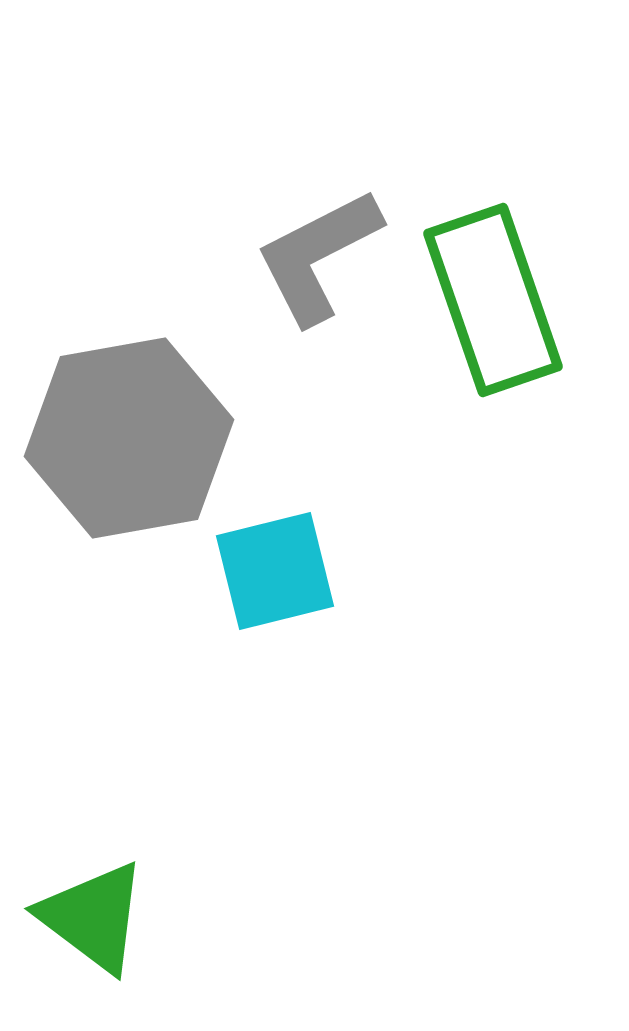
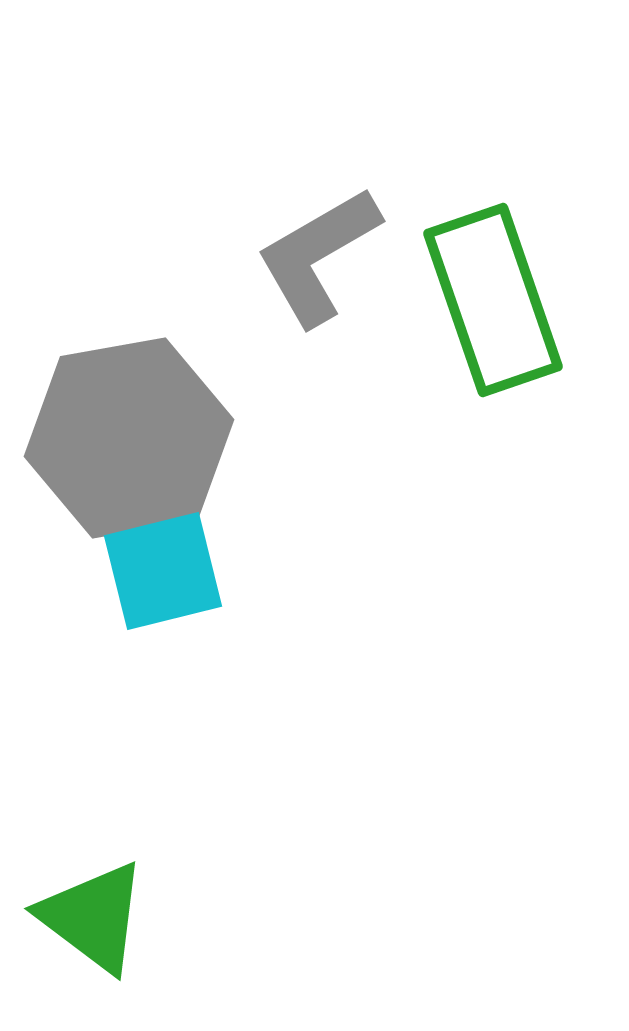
gray L-shape: rotated 3 degrees counterclockwise
cyan square: moved 112 px left
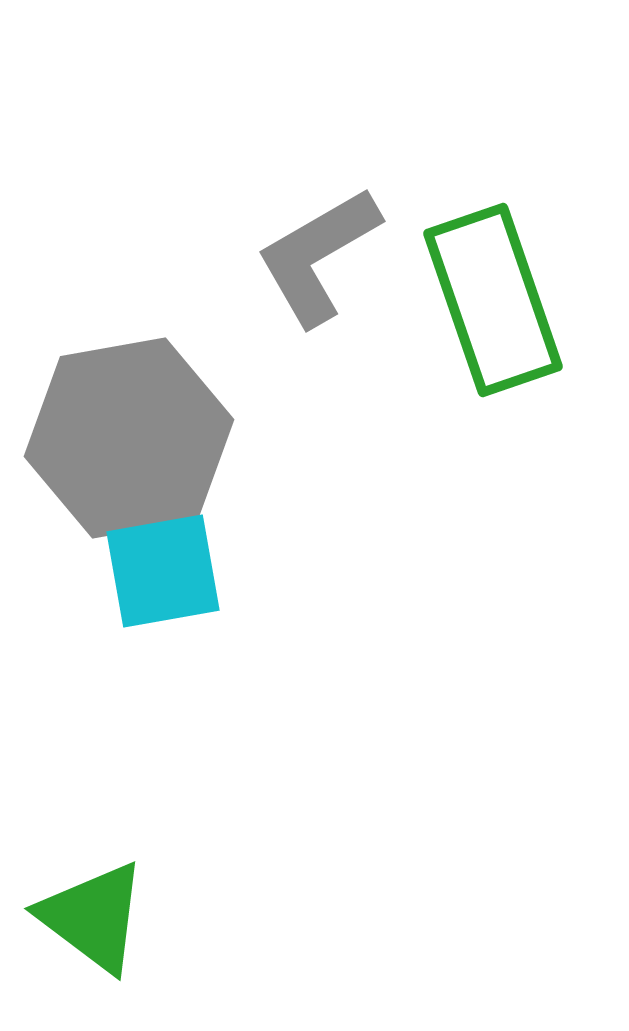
cyan square: rotated 4 degrees clockwise
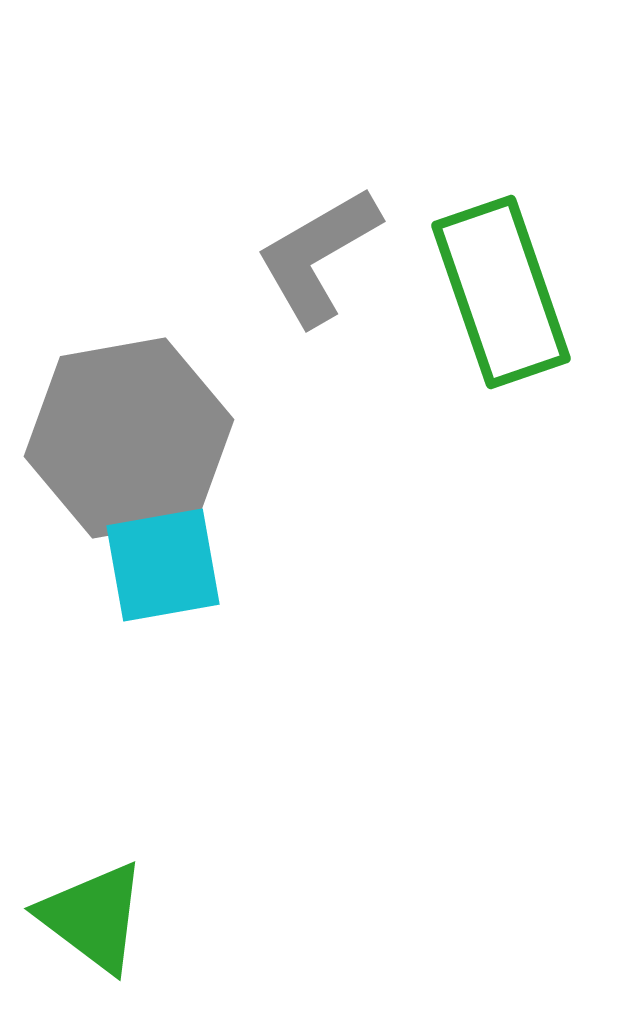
green rectangle: moved 8 px right, 8 px up
cyan square: moved 6 px up
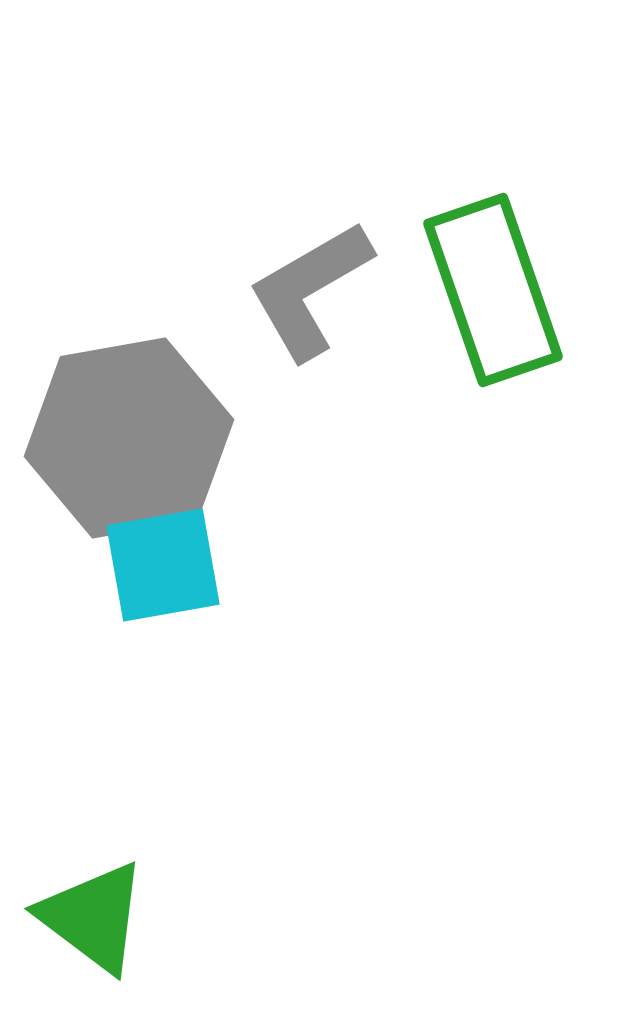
gray L-shape: moved 8 px left, 34 px down
green rectangle: moved 8 px left, 2 px up
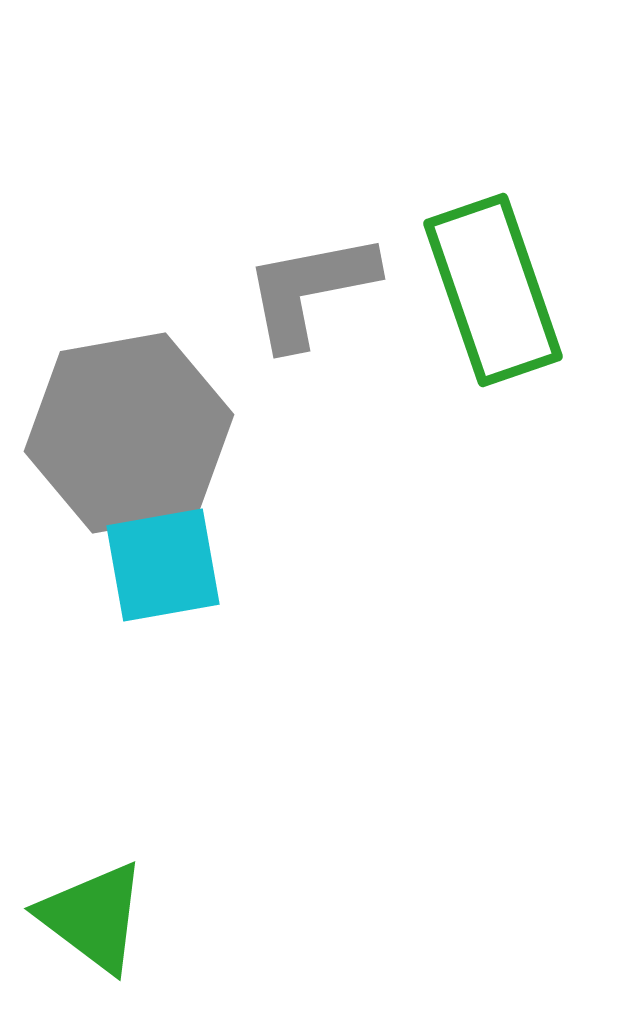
gray L-shape: rotated 19 degrees clockwise
gray hexagon: moved 5 px up
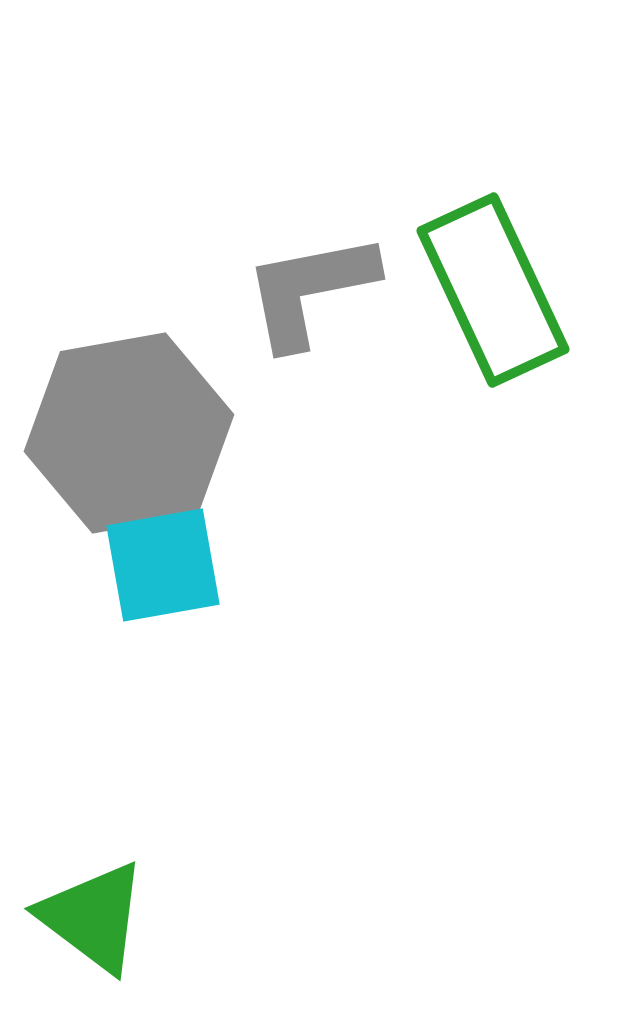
green rectangle: rotated 6 degrees counterclockwise
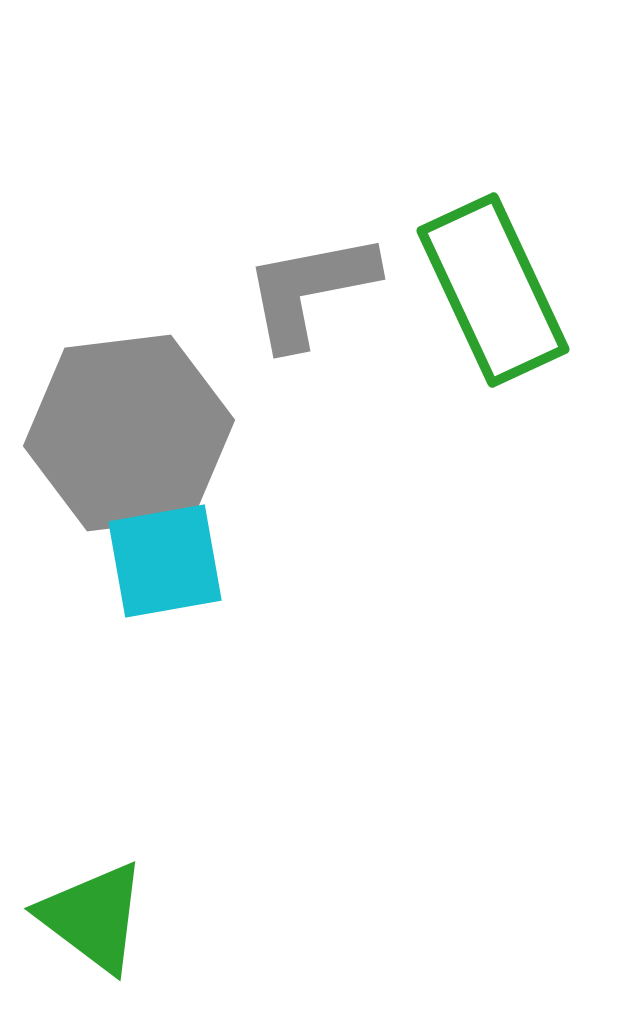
gray hexagon: rotated 3 degrees clockwise
cyan square: moved 2 px right, 4 px up
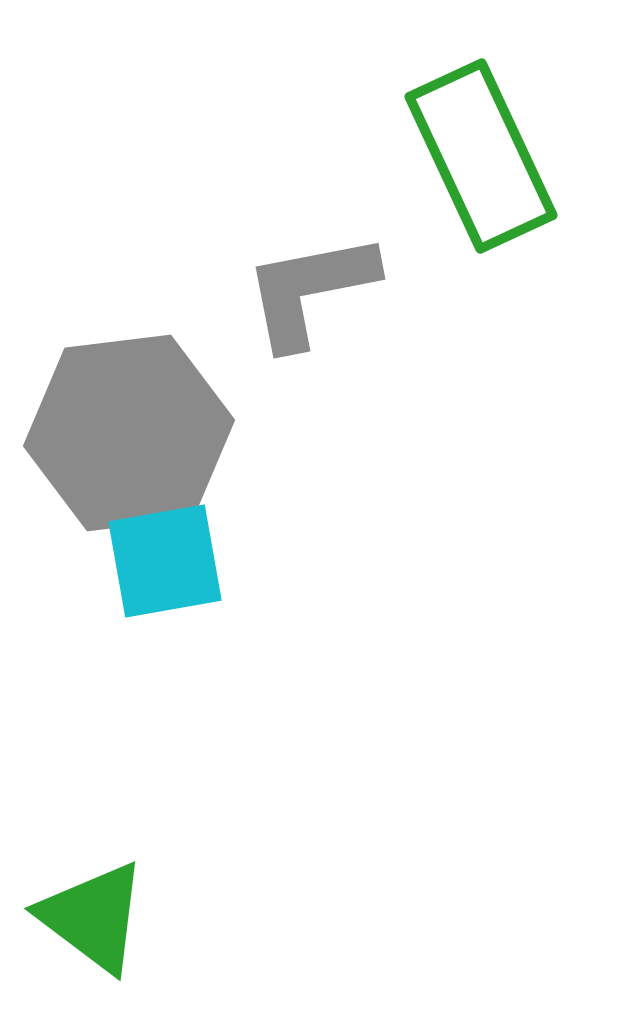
green rectangle: moved 12 px left, 134 px up
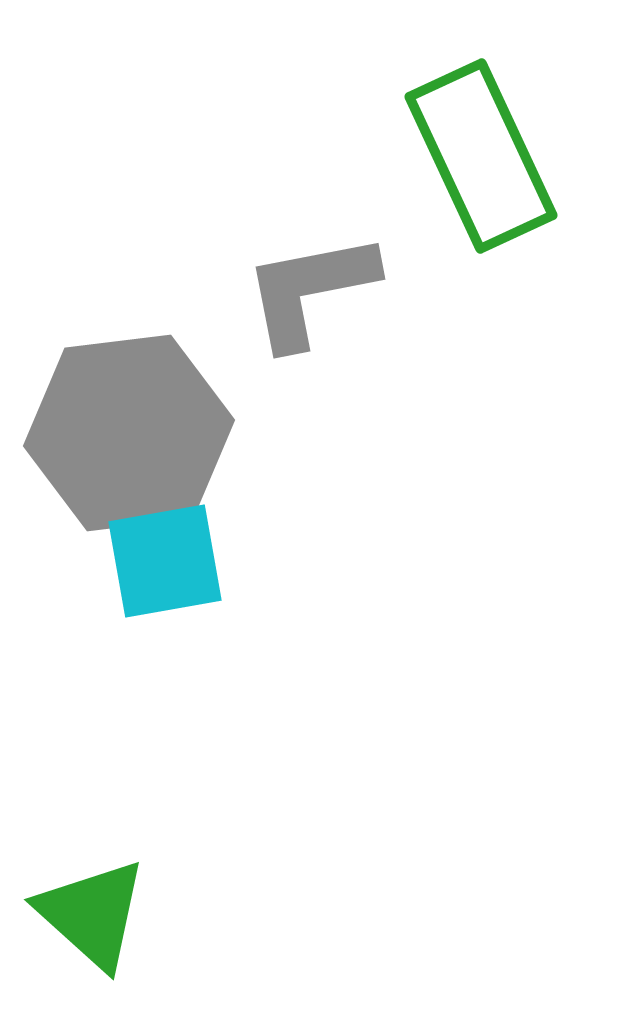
green triangle: moved 1 px left, 3 px up; rotated 5 degrees clockwise
